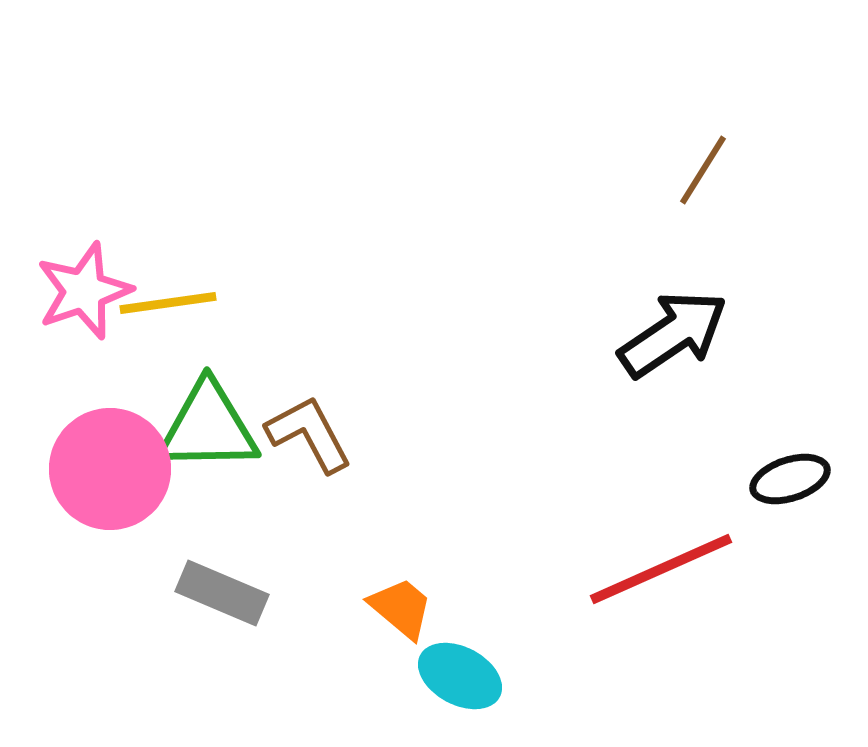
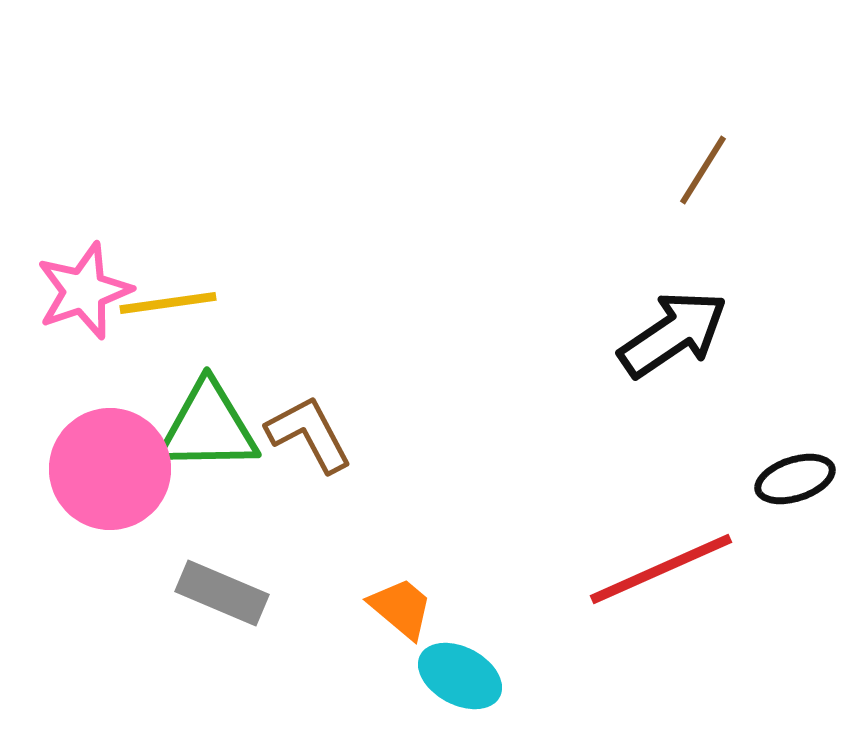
black ellipse: moved 5 px right
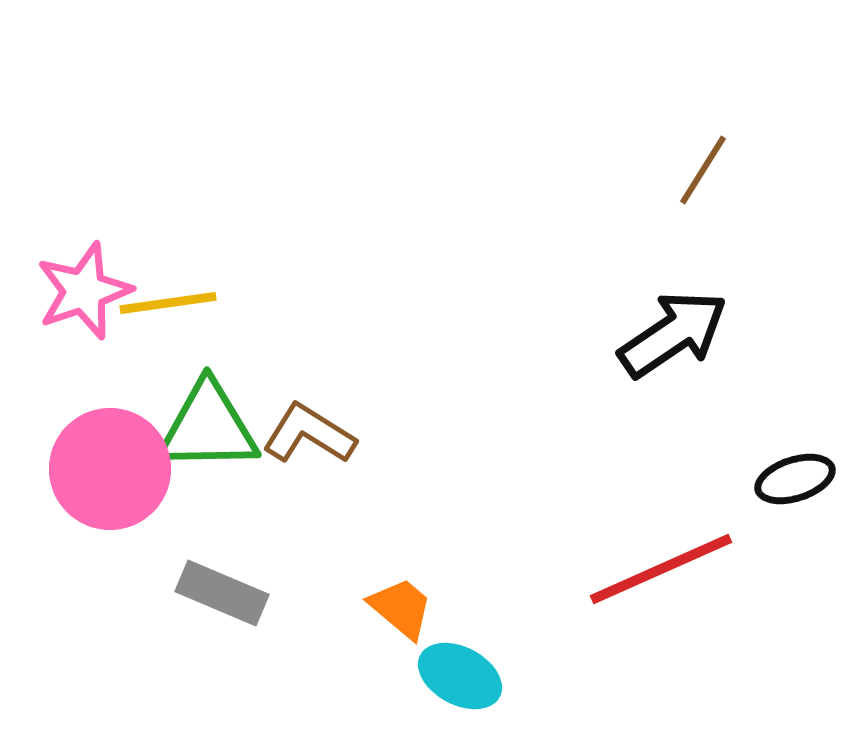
brown L-shape: rotated 30 degrees counterclockwise
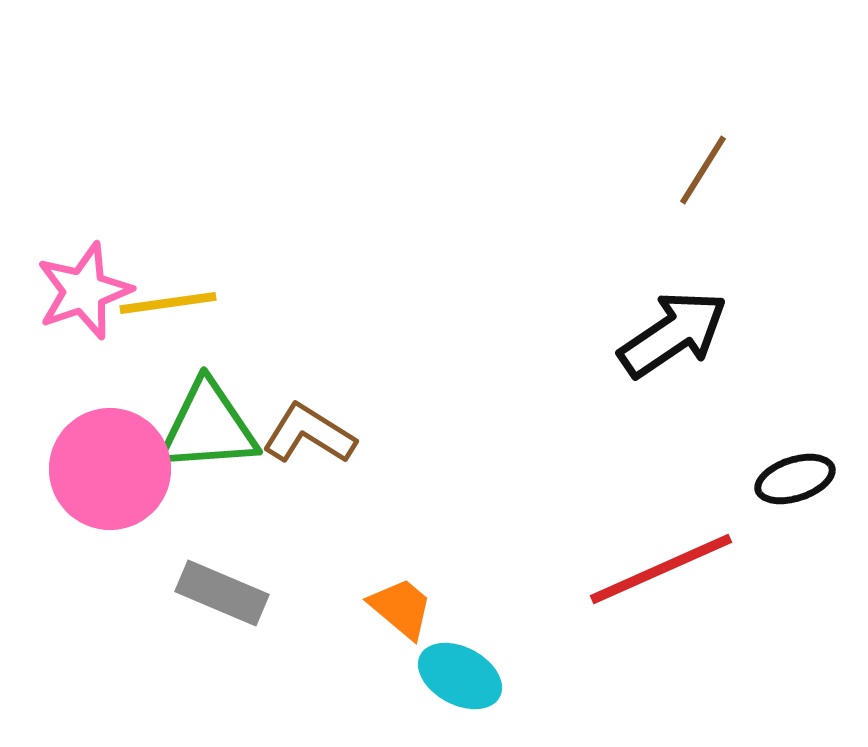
green triangle: rotated 3 degrees counterclockwise
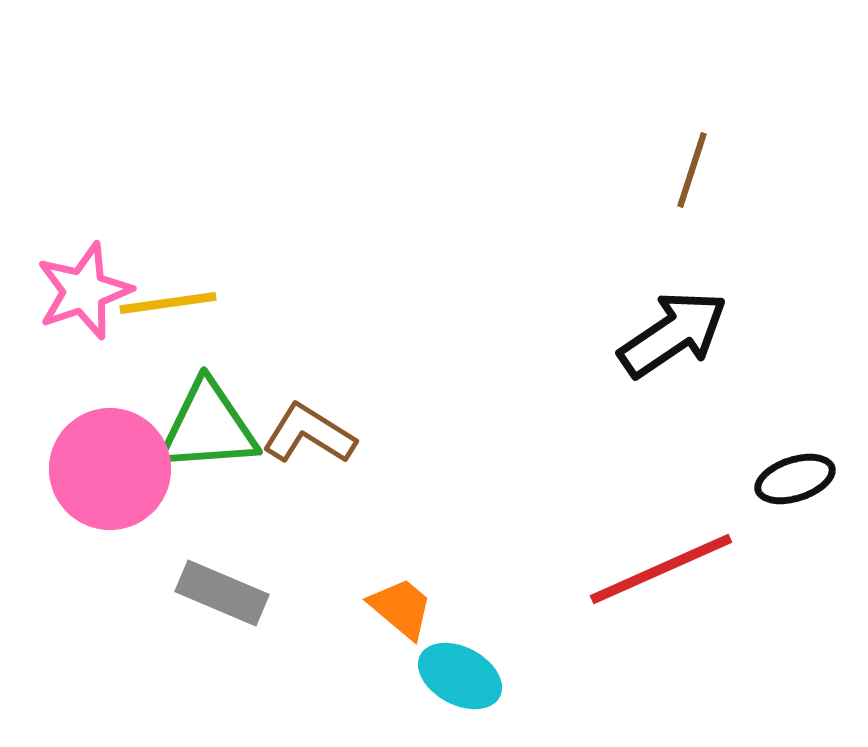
brown line: moved 11 px left; rotated 14 degrees counterclockwise
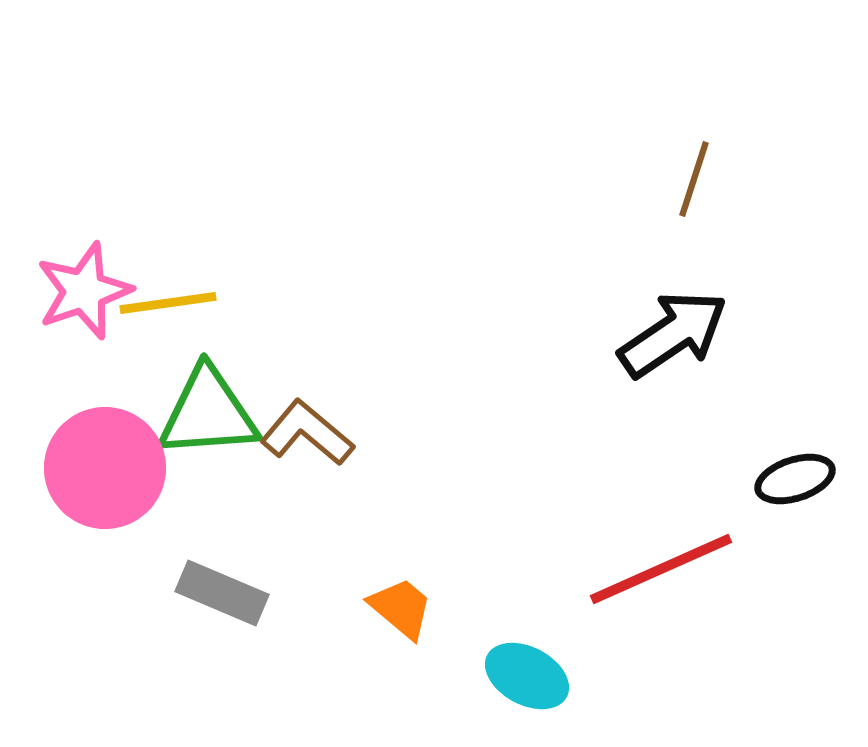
brown line: moved 2 px right, 9 px down
green triangle: moved 14 px up
brown L-shape: moved 2 px left, 1 px up; rotated 8 degrees clockwise
pink circle: moved 5 px left, 1 px up
cyan ellipse: moved 67 px right
